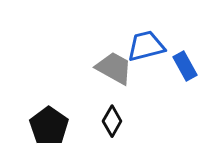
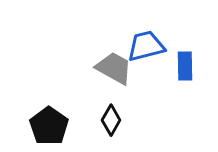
blue rectangle: rotated 28 degrees clockwise
black diamond: moved 1 px left, 1 px up
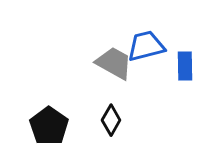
gray trapezoid: moved 5 px up
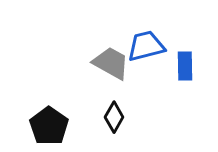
gray trapezoid: moved 3 px left
black diamond: moved 3 px right, 3 px up
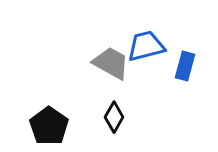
blue rectangle: rotated 16 degrees clockwise
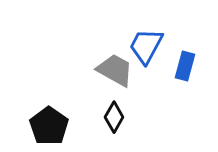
blue trapezoid: rotated 48 degrees counterclockwise
gray trapezoid: moved 4 px right, 7 px down
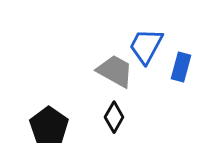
blue rectangle: moved 4 px left, 1 px down
gray trapezoid: moved 1 px down
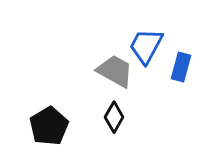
black pentagon: rotated 6 degrees clockwise
